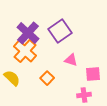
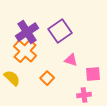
purple cross: moved 1 px left, 1 px up; rotated 15 degrees clockwise
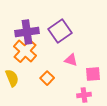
purple cross: rotated 25 degrees clockwise
yellow semicircle: rotated 24 degrees clockwise
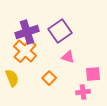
purple cross: rotated 10 degrees counterclockwise
pink triangle: moved 3 px left, 3 px up
orange square: moved 2 px right
pink cross: moved 1 px left, 3 px up
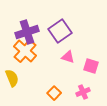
pink square: moved 2 px left, 8 px up; rotated 21 degrees clockwise
orange square: moved 5 px right, 15 px down
pink cross: rotated 16 degrees counterclockwise
